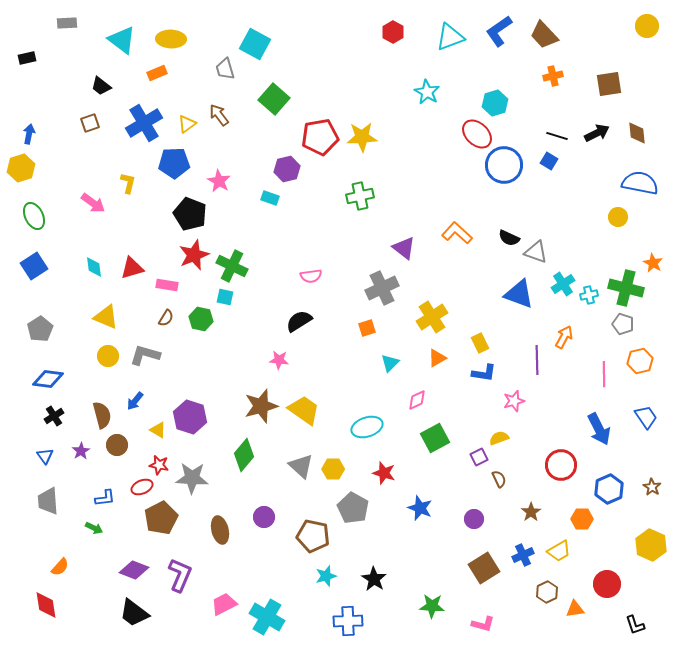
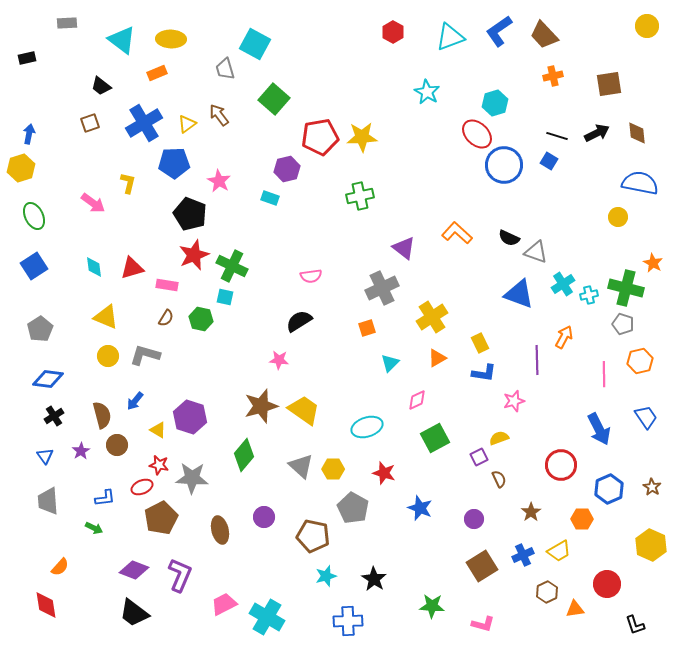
brown square at (484, 568): moved 2 px left, 2 px up
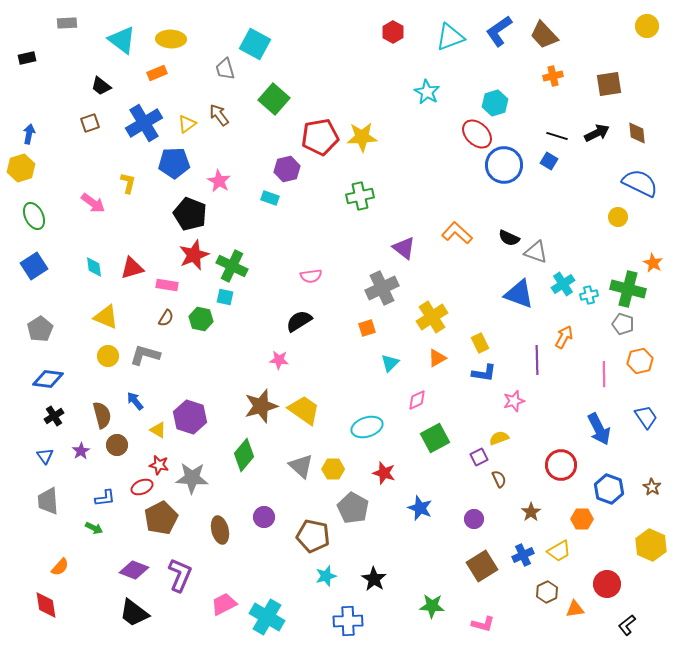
blue semicircle at (640, 183): rotated 15 degrees clockwise
green cross at (626, 288): moved 2 px right, 1 px down
blue arrow at (135, 401): rotated 102 degrees clockwise
blue hexagon at (609, 489): rotated 16 degrees counterclockwise
black L-shape at (635, 625): moved 8 px left; rotated 70 degrees clockwise
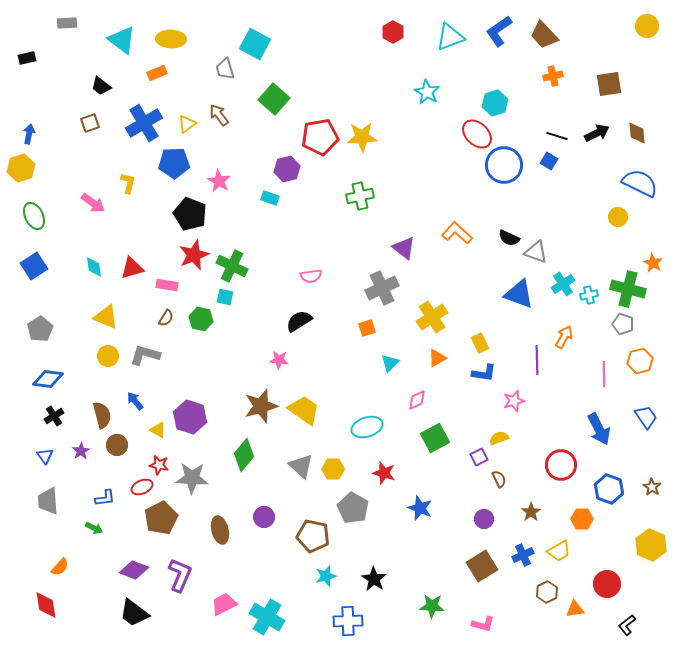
purple circle at (474, 519): moved 10 px right
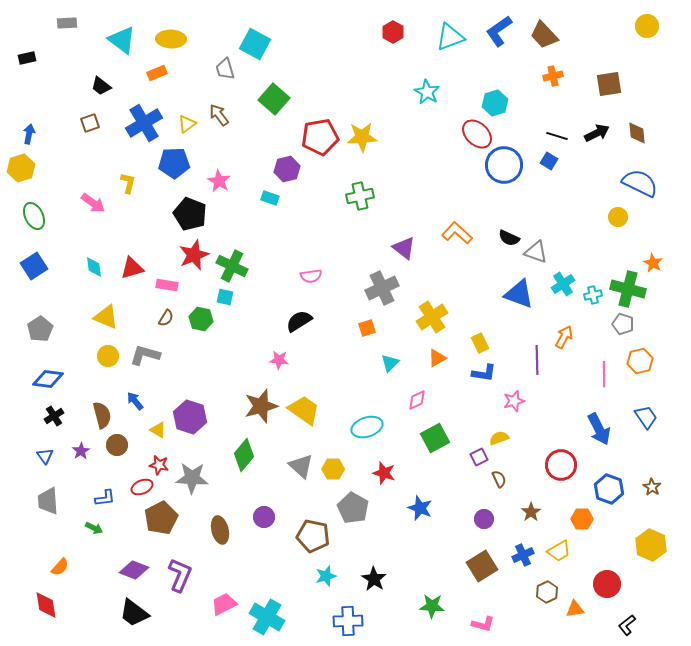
cyan cross at (589, 295): moved 4 px right
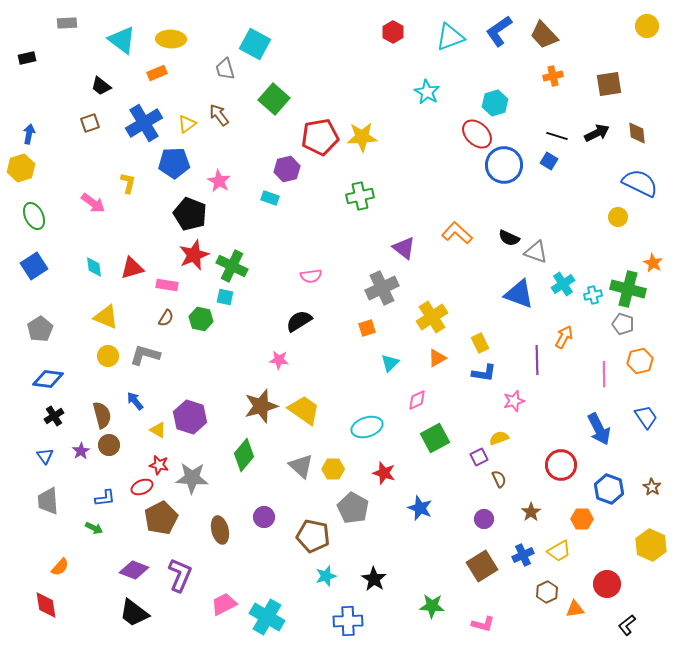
brown circle at (117, 445): moved 8 px left
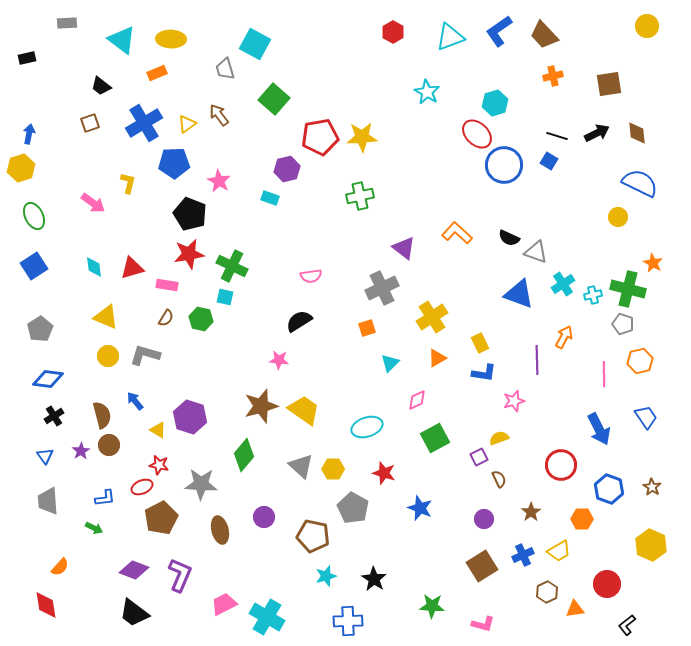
red star at (194, 255): moved 5 px left, 1 px up; rotated 12 degrees clockwise
gray star at (192, 478): moved 9 px right, 6 px down
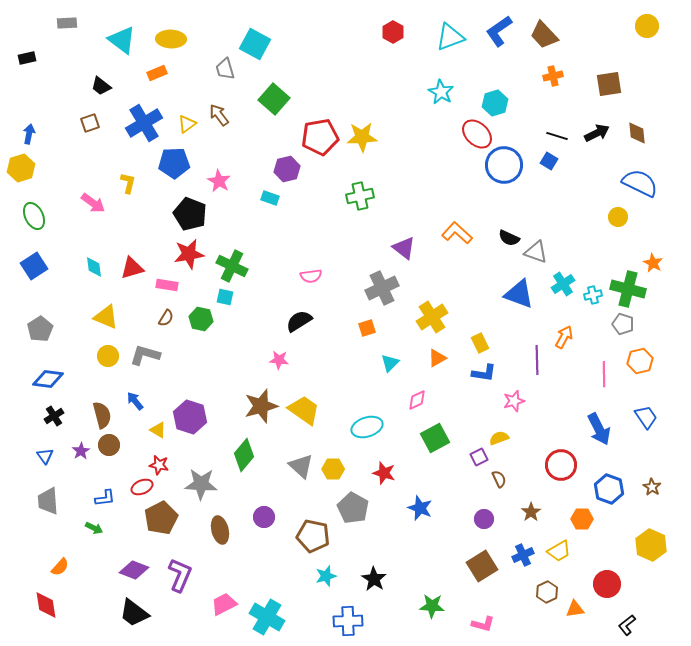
cyan star at (427, 92): moved 14 px right
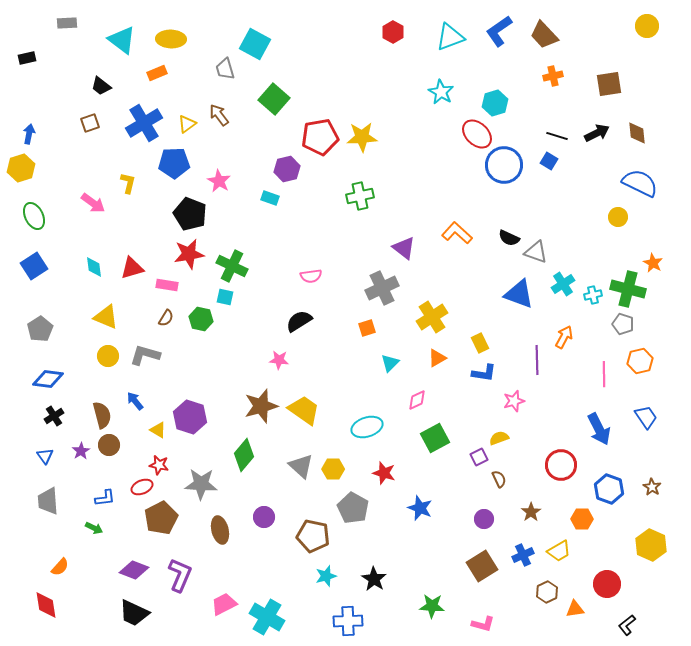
black trapezoid at (134, 613): rotated 12 degrees counterclockwise
